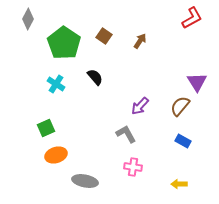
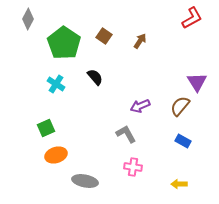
purple arrow: rotated 24 degrees clockwise
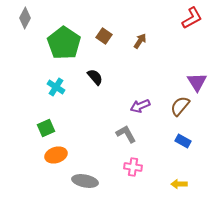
gray diamond: moved 3 px left, 1 px up
cyan cross: moved 3 px down
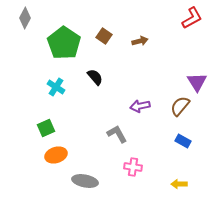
brown arrow: rotated 42 degrees clockwise
purple arrow: rotated 12 degrees clockwise
gray L-shape: moved 9 px left
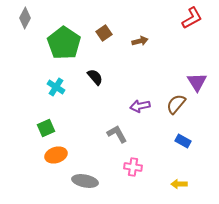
brown square: moved 3 px up; rotated 21 degrees clockwise
brown semicircle: moved 4 px left, 2 px up
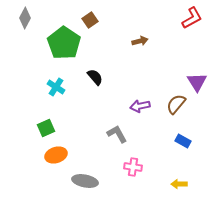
brown square: moved 14 px left, 13 px up
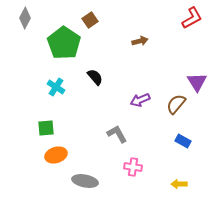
purple arrow: moved 6 px up; rotated 12 degrees counterclockwise
green square: rotated 18 degrees clockwise
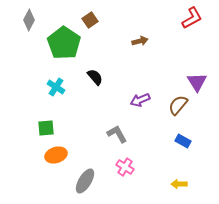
gray diamond: moved 4 px right, 2 px down
brown semicircle: moved 2 px right, 1 px down
pink cross: moved 8 px left; rotated 24 degrees clockwise
gray ellipse: rotated 70 degrees counterclockwise
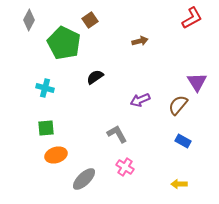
green pentagon: rotated 8 degrees counterclockwise
black semicircle: rotated 84 degrees counterclockwise
cyan cross: moved 11 px left, 1 px down; rotated 18 degrees counterclockwise
gray ellipse: moved 1 px left, 2 px up; rotated 15 degrees clockwise
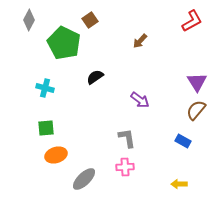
red L-shape: moved 3 px down
brown arrow: rotated 147 degrees clockwise
purple arrow: rotated 120 degrees counterclockwise
brown semicircle: moved 18 px right, 5 px down
gray L-shape: moved 10 px right, 4 px down; rotated 20 degrees clockwise
pink cross: rotated 36 degrees counterclockwise
